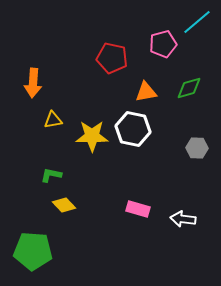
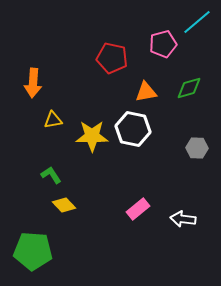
green L-shape: rotated 45 degrees clockwise
pink rectangle: rotated 55 degrees counterclockwise
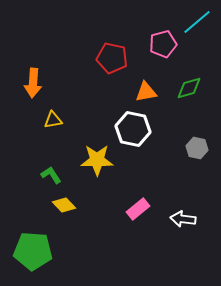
yellow star: moved 5 px right, 24 px down
gray hexagon: rotated 10 degrees clockwise
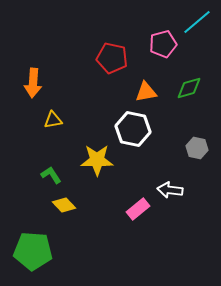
white arrow: moved 13 px left, 29 px up
